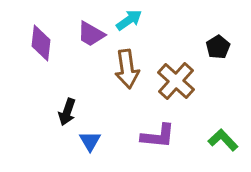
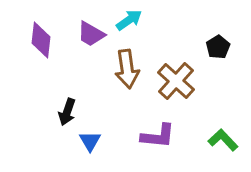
purple diamond: moved 3 px up
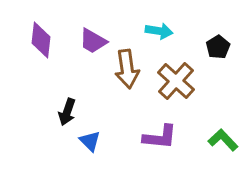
cyan arrow: moved 30 px right, 11 px down; rotated 44 degrees clockwise
purple trapezoid: moved 2 px right, 7 px down
purple L-shape: moved 2 px right, 1 px down
blue triangle: rotated 15 degrees counterclockwise
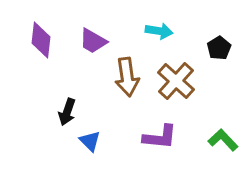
black pentagon: moved 1 px right, 1 px down
brown arrow: moved 8 px down
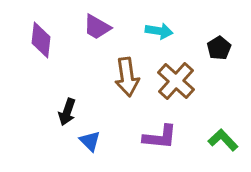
purple trapezoid: moved 4 px right, 14 px up
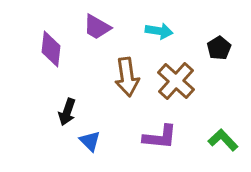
purple diamond: moved 10 px right, 9 px down
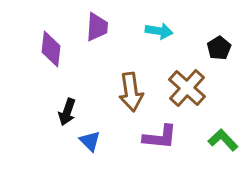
purple trapezoid: rotated 116 degrees counterclockwise
brown arrow: moved 4 px right, 15 px down
brown cross: moved 11 px right, 7 px down
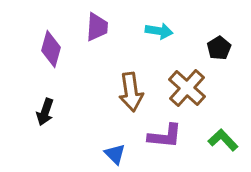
purple diamond: rotated 9 degrees clockwise
black arrow: moved 22 px left
purple L-shape: moved 5 px right, 1 px up
blue triangle: moved 25 px right, 13 px down
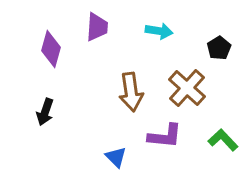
blue triangle: moved 1 px right, 3 px down
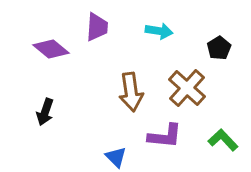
purple diamond: rotated 66 degrees counterclockwise
